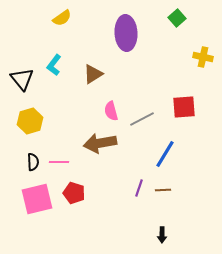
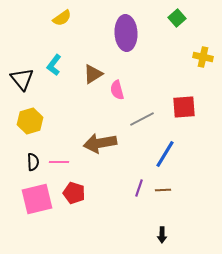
pink semicircle: moved 6 px right, 21 px up
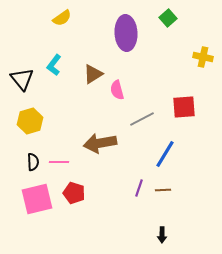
green square: moved 9 px left
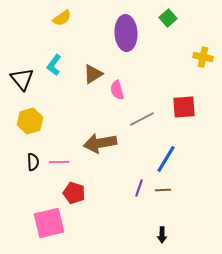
blue line: moved 1 px right, 5 px down
pink square: moved 12 px right, 24 px down
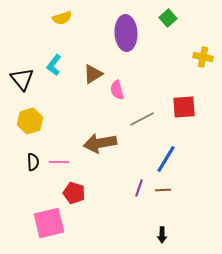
yellow semicircle: rotated 18 degrees clockwise
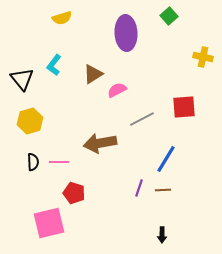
green square: moved 1 px right, 2 px up
pink semicircle: rotated 78 degrees clockwise
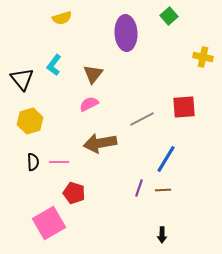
brown triangle: rotated 20 degrees counterclockwise
pink semicircle: moved 28 px left, 14 px down
pink square: rotated 16 degrees counterclockwise
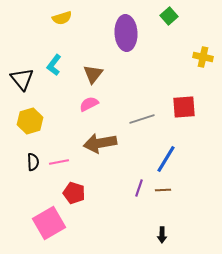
gray line: rotated 10 degrees clockwise
pink line: rotated 12 degrees counterclockwise
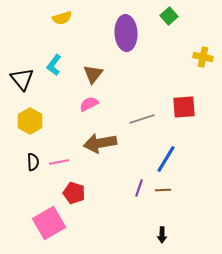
yellow hexagon: rotated 15 degrees counterclockwise
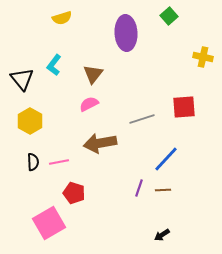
blue line: rotated 12 degrees clockwise
black arrow: rotated 56 degrees clockwise
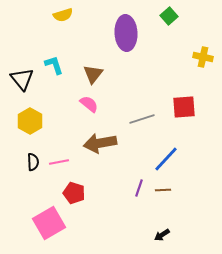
yellow semicircle: moved 1 px right, 3 px up
cyan L-shape: rotated 125 degrees clockwise
pink semicircle: rotated 66 degrees clockwise
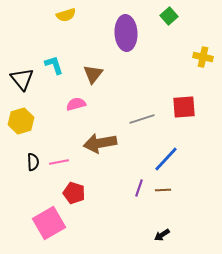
yellow semicircle: moved 3 px right
pink semicircle: moved 13 px left; rotated 54 degrees counterclockwise
yellow hexagon: moved 9 px left; rotated 15 degrees clockwise
